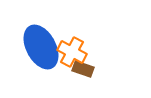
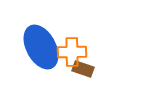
orange cross: rotated 28 degrees counterclockwise
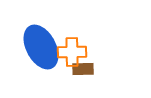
brown rectangle: rotated 20 degrees counterclockwise
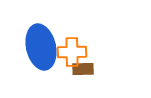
blue ellipse: rotated 15 degrees clockwise
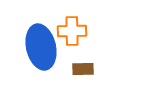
orange cross: moved 21 px up
